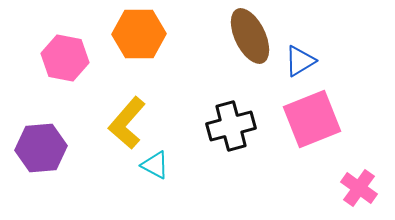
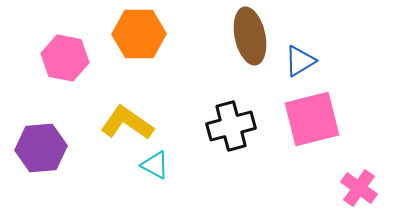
brown ellipse: rotated 14 degrees clockwise
pink square: rotated 8 degrees clockwise
yellow L-shape: rotated 84 degrees clockwise
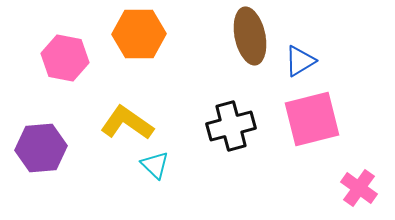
cyan triangle: rotated 16 degrees clockwise
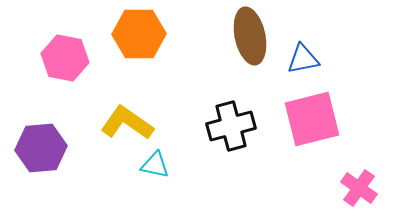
blue triangle: moved 3 px right, 2 px up; rotated 20 degrees clockwise
cyan triangle: rotated 32 degrees counterclockwise
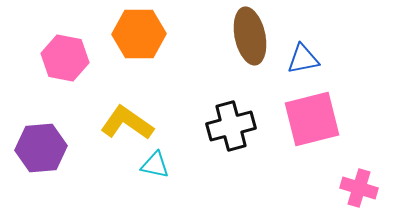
pink cross: rotated 18 degrees counterclockwise
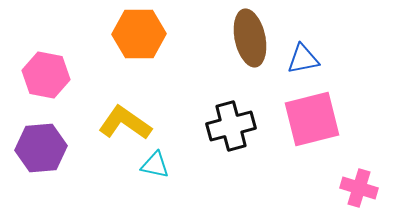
brown ellipse: moved 2 px down
pink hexagon: moved 19 px left, 17 px down
yellow L-shape: moved 2 px left
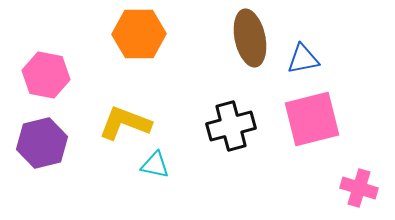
yellow L-shape: rotated 14 degrees counterclockwise
purple hexagon: moved 1 px right, 5 px up; rotated 9 degrees counterclockwise
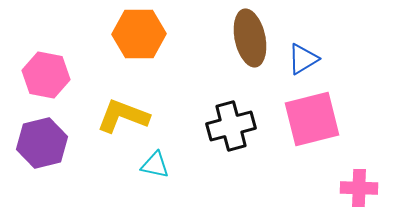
blue triangle: rotated 20 degrees counterclockwise
yellow L-shape: moved 2 px left, 7 px up
pink cross: rotated 15 degrees counterclockwise
